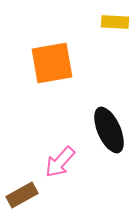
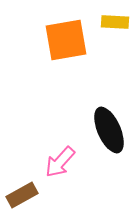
orange square: moved 14 px right, 23 px up
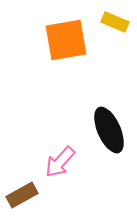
yellow rectangle: rotated 20 degrees clockwise
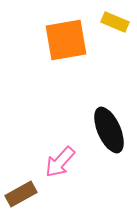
brown rectangle: moved 1 px left, 1 px up
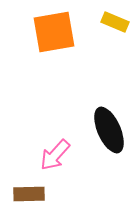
orange square: moved 12 px left, 8 px up
pink arrow: moved 5 px left, 7 px up
brown rectangle: moved 8 px right; rotated 28 degrees clockwise
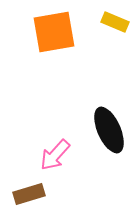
brown rectangle: rotated 16 degrees counterclockwise
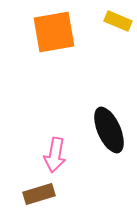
yellow rectangle: moved 3 px right, 1 px up
pink arrow: rotated 32 degrees counterclockwise
brown rectangle: moved 10 px right
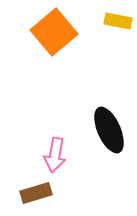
yellow rectangle: rotated 12 degrees counterclockwise
orange square: rotated 30 degrees counterclockwise
brown rectangle: moved 3 px left, 1 px up
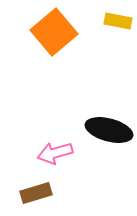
black ellipse: rotated 51 degrees counterclockwise
pink arrow: moved 2 px up; rotated 64 degrees clockwise
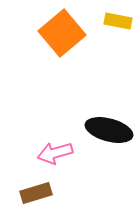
orange square: moved 8 px right, 1 px down
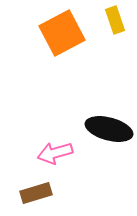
yellow rectangle: moved 3 px left, 1 px up; rotated 60 degrees clockwise
orange square: rotated 12 degrees clockwise
black ellipse: moved 1 px up
